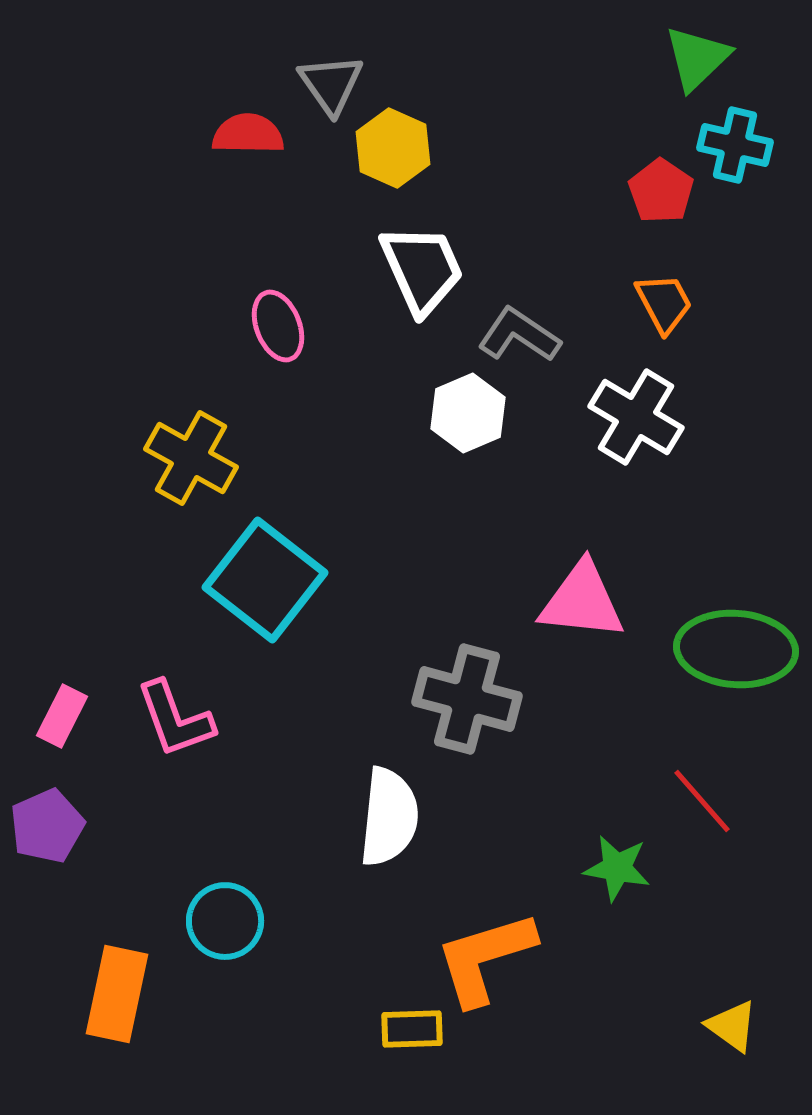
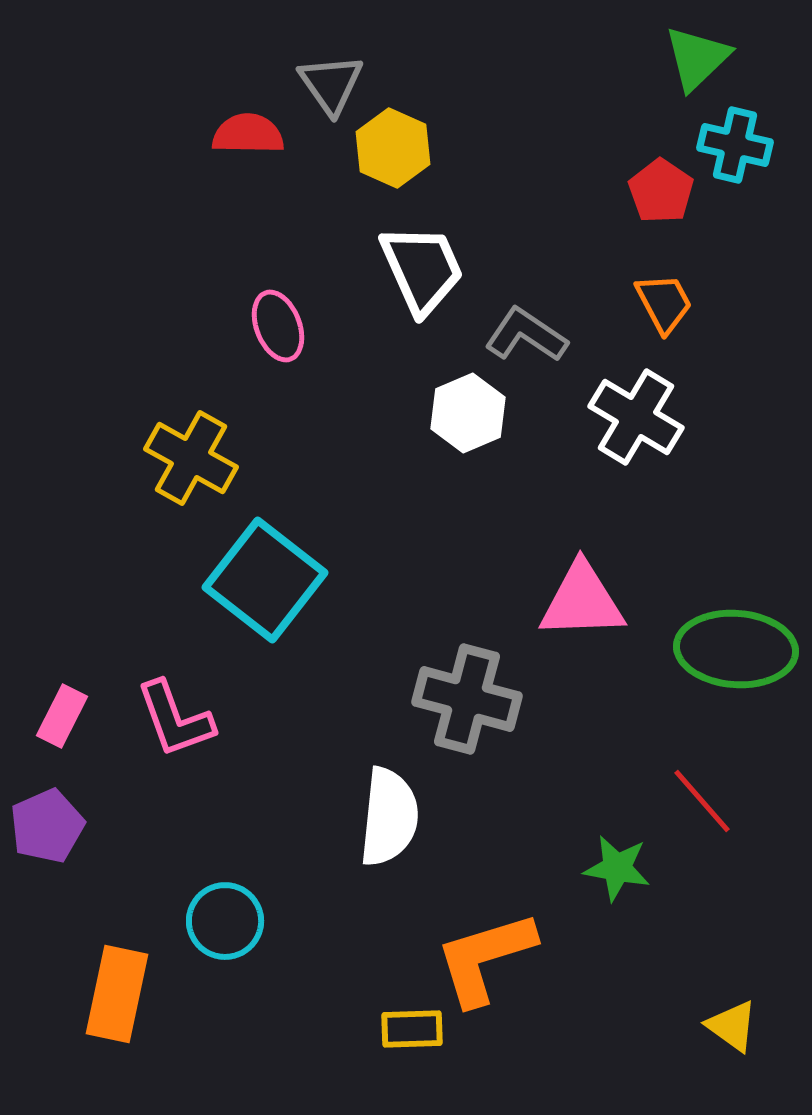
gray L-shape: moved 7 px right
pink triangle: rotated 8 degrees counterclockwise
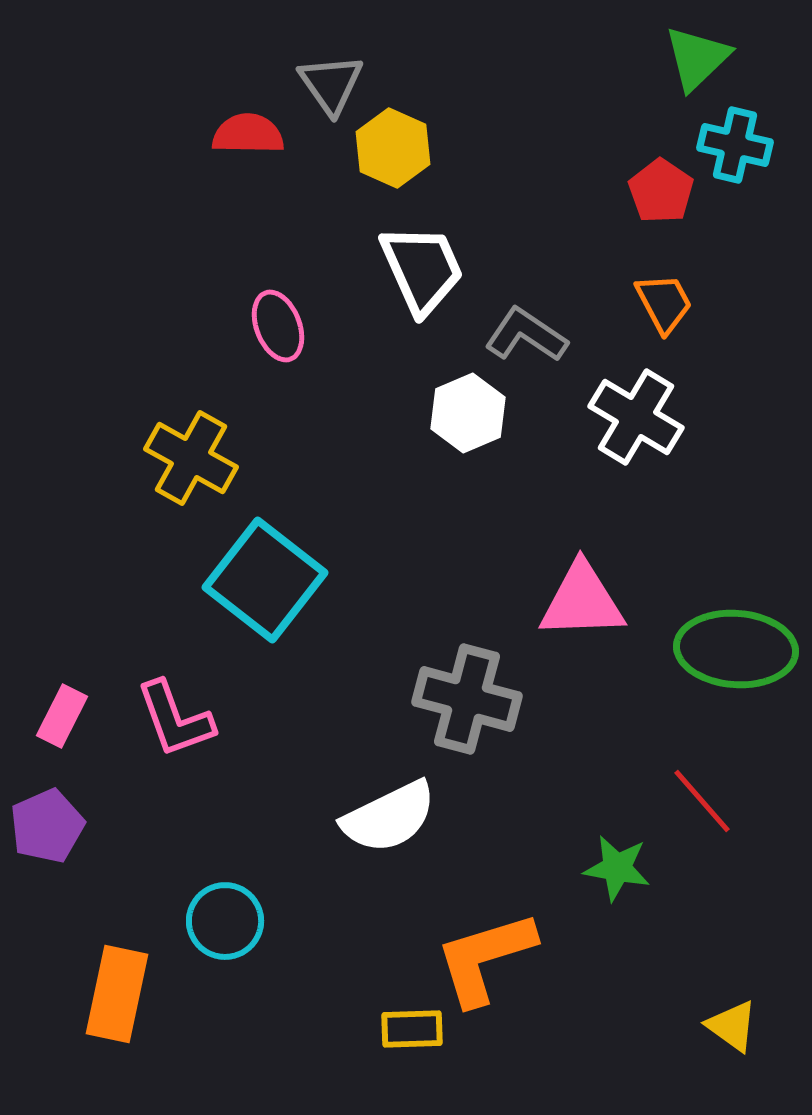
white semicircle: rotated 58 degrees clockwise
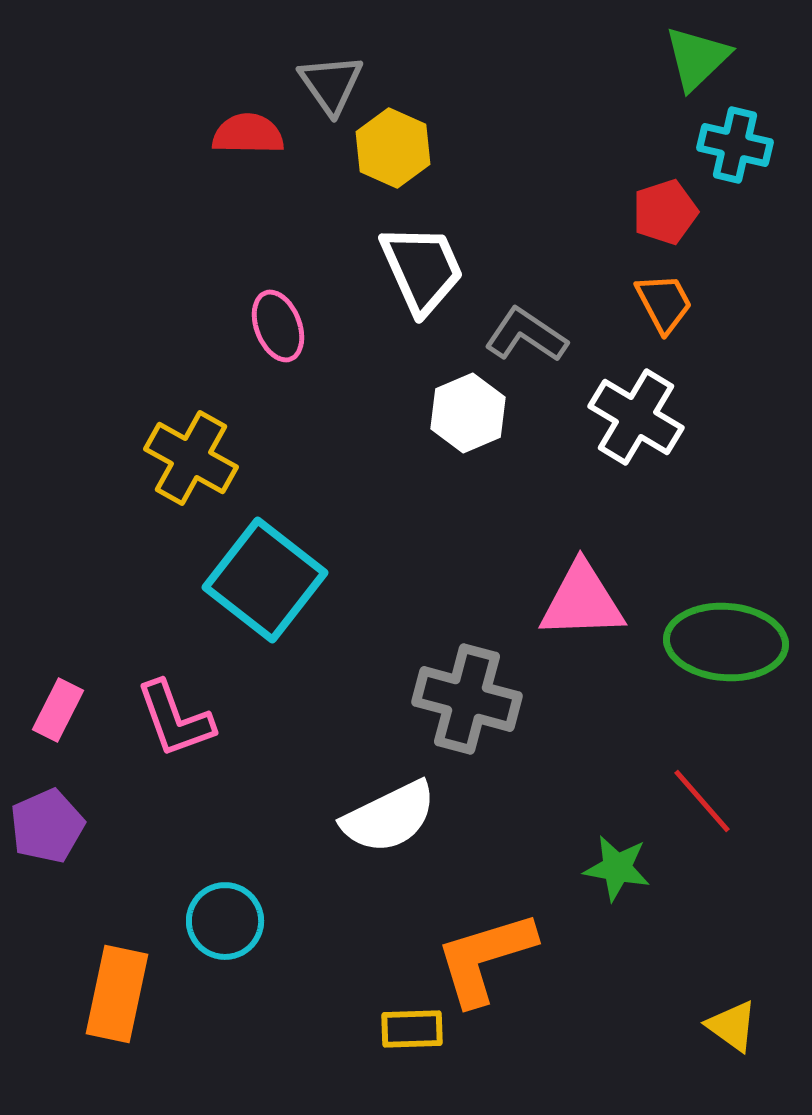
red pentagon: moved 4 px right, 21 px down; rotated 20 degrees clockwise
green ellipse: moved 10 px left, 7 px up
pink rectangle: moved 4 px left, 6 px up
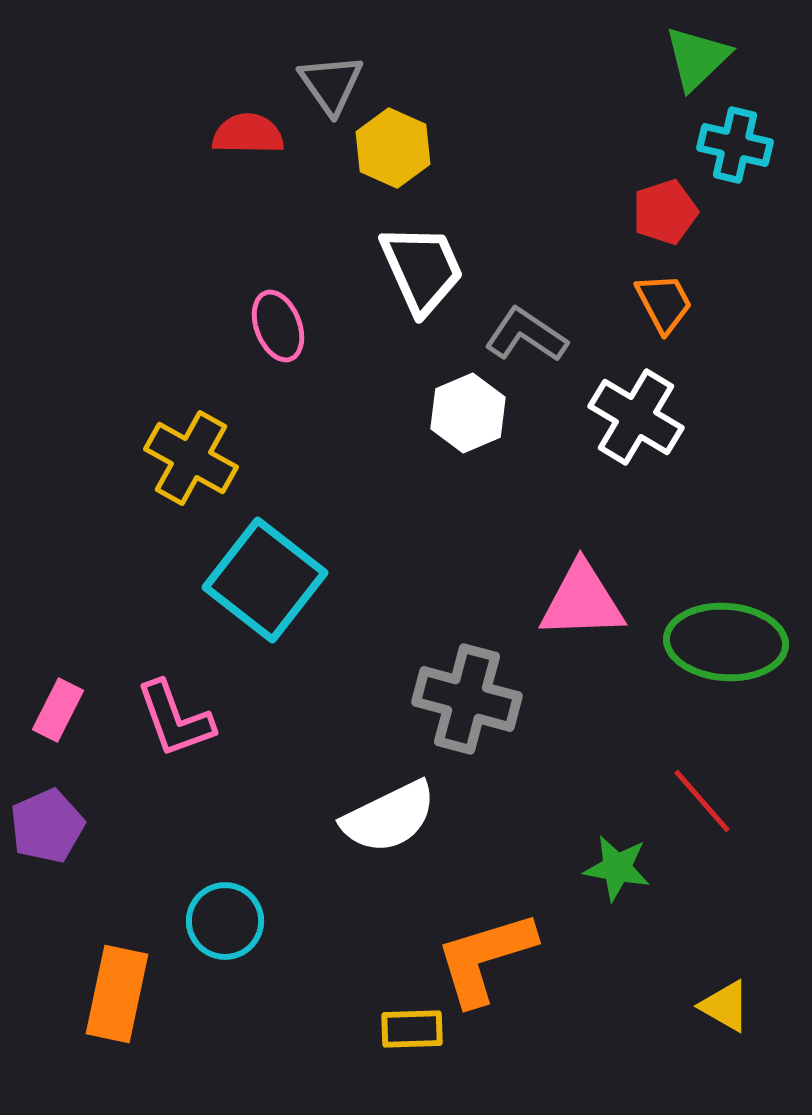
yellow triangle: moved 7 px left, 20 px up; rotated 6 degrees counterclockwise
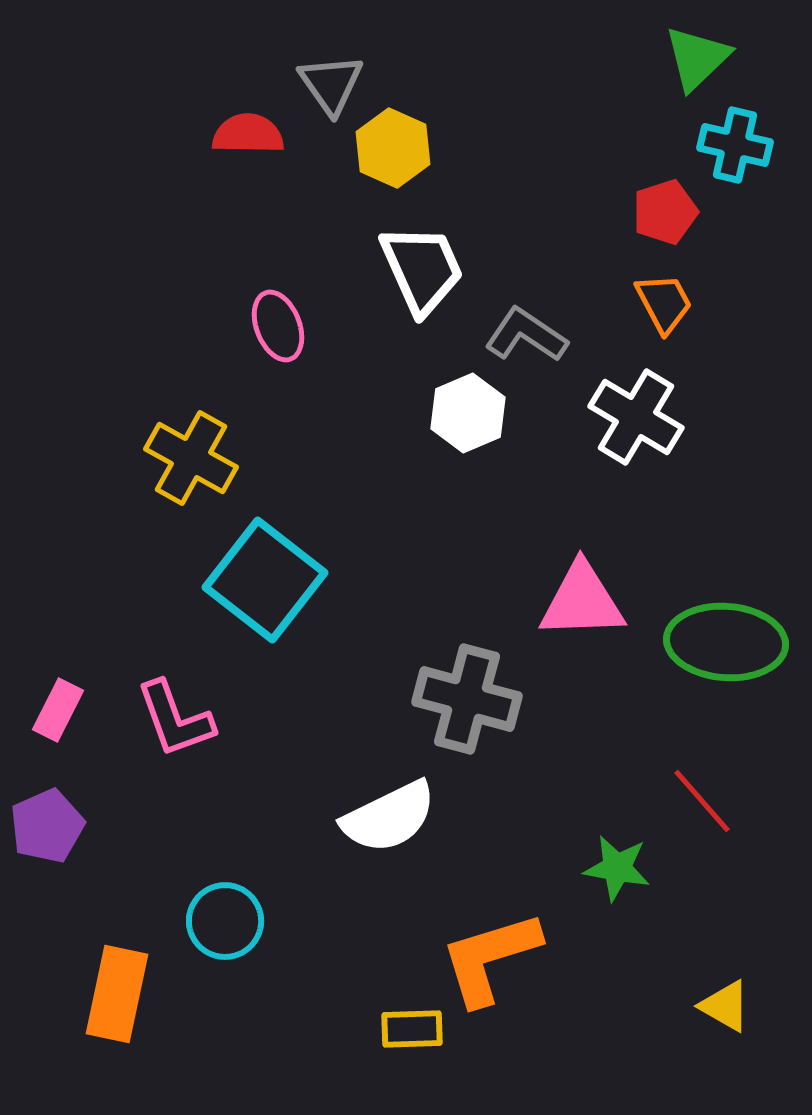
orange L-shape: moved 5 px right
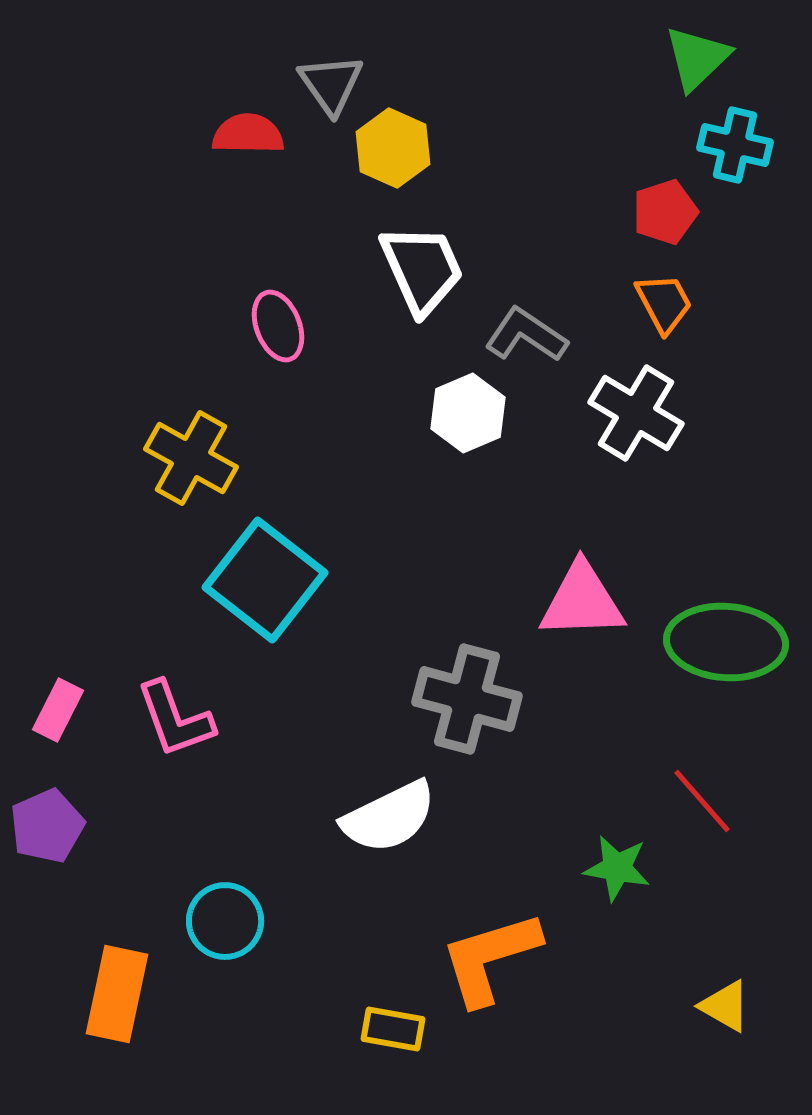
white cross: moved 4 px up
yellow rectangle: moved 19 px left; rotated 12 degrees clockwise
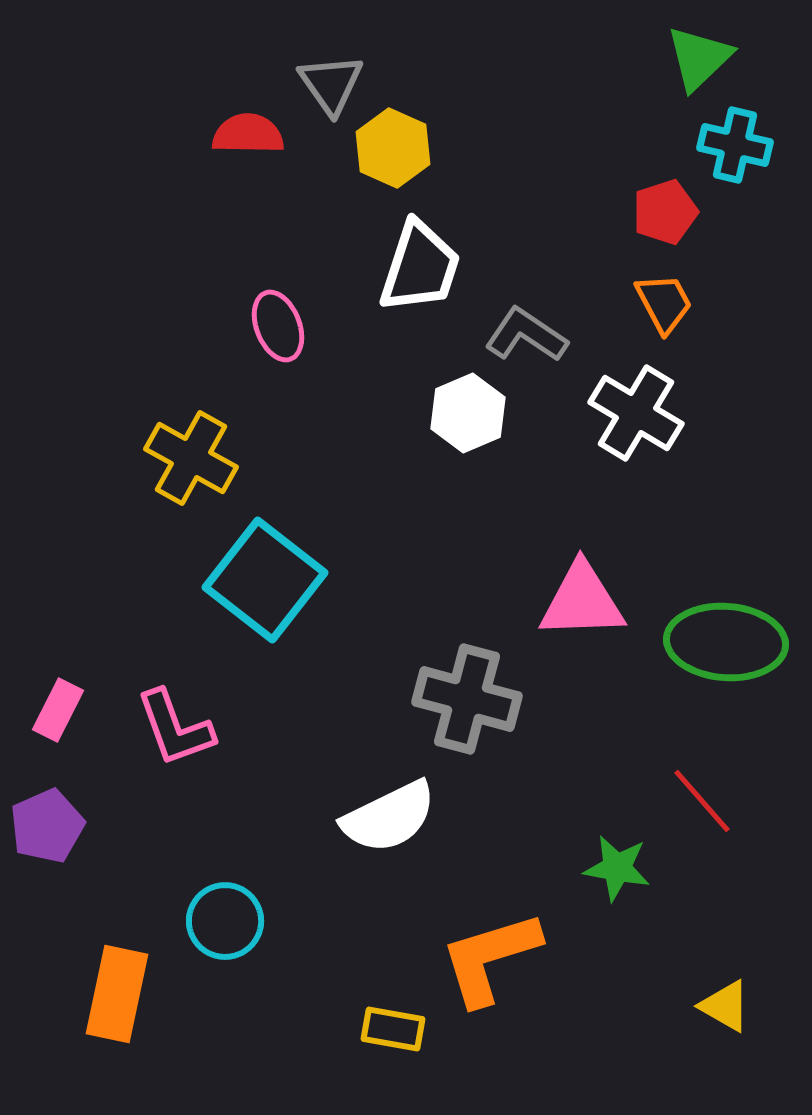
green triangle: moved 2 px right
white trapezoid: moved 2 px left, 2 px up; rotated 42 degrees clockwise
pink L-shape: moved 9 px down
